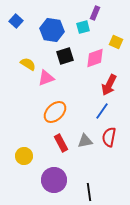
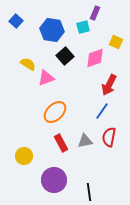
black square: rotated 24 degrees counterclockwise
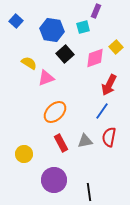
purple rectangle: moved 1 px right, 2 px up
yellow square: moved 5 px down; rotated 24 degrees clockwise
black square: moved 2 px up
yellow semicircle: moved 1 px right, 1 px up
yellow circle: moved 2 px up
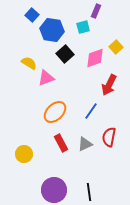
blue square: moved 16 px right, 6 px up
blue line: moved 11 px left
gray triangle: moved 3 px down; rotated 14 degrees counterclockwise
purple circle: moved 10 px down
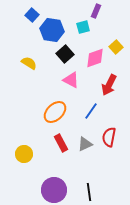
pink triangle: moved 25 px right, 2 px down; rotated 48 degrees clockwise
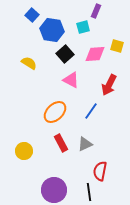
yellow square: moved 1 px right, 1 px up; rotated 32 degrees counterclockwise
pink diamond: moved 4 px up; rotated 15 degrees clockwise
red semicircle: moved 9 px left, 34 px down
yellow circle: moved 3 px up
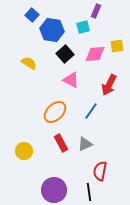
yellow square: rotated 24 degrees counterclockwise
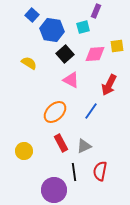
gray triangle: moved 1 px left, 2 px down
black line: moved 15 px left, 20 px up
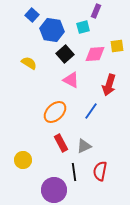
red arrow: rotated 10 degrees counterclockwise
yellow circle: moved 1 px left, 9 px down
